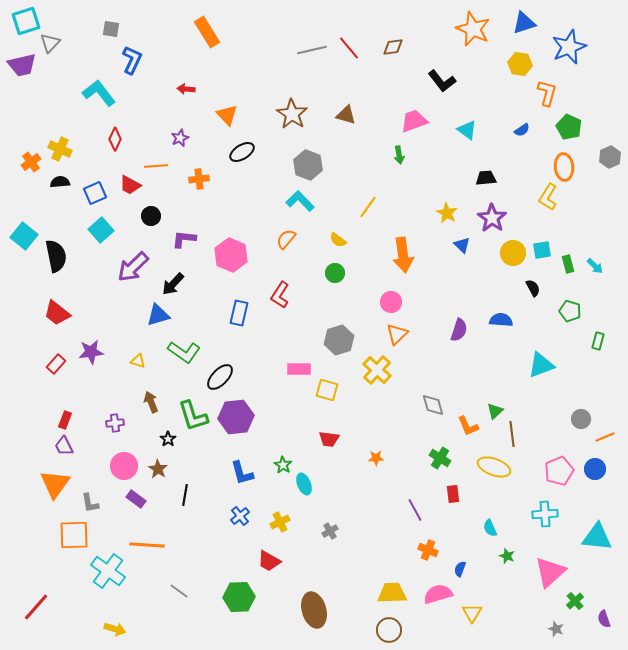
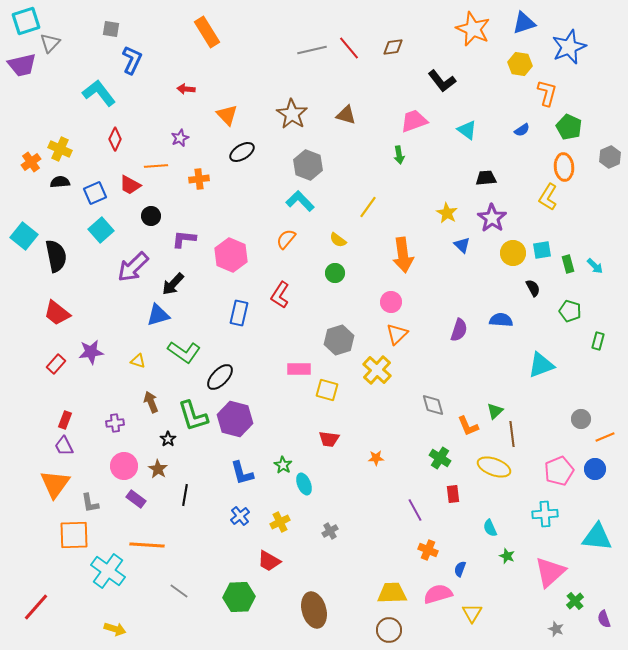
purple hexagon at (236, 417): moved 1 px left, 2 px down; rotated 20 degrees clockwise
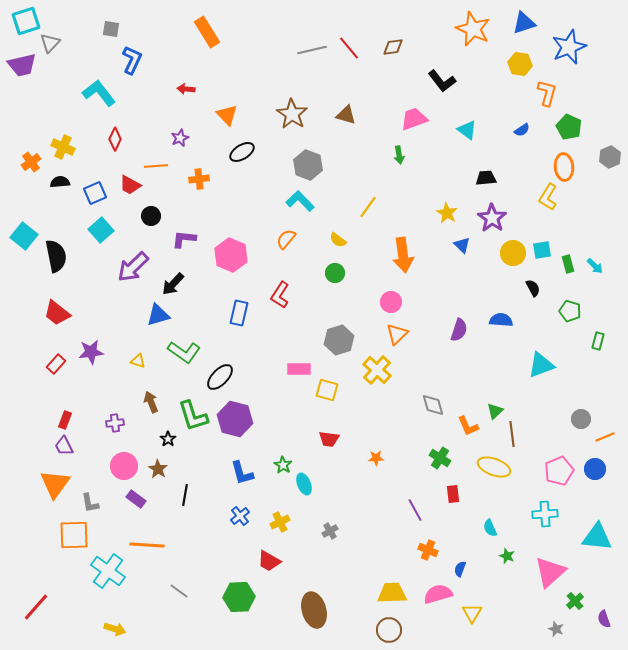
pink trapezoid at (414, 121): moved 2 px up
yellow cross at (60, 149): moved 3 px right, 2 px up
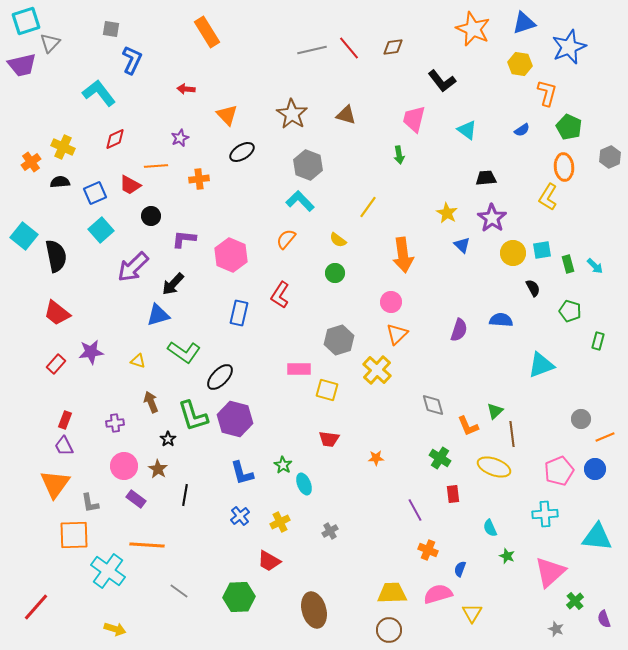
pink trapezoid at (414, 119): rotated 56 degrees counterclockwise
red diamond at (115, 139): rotated 40 degrees clockwise
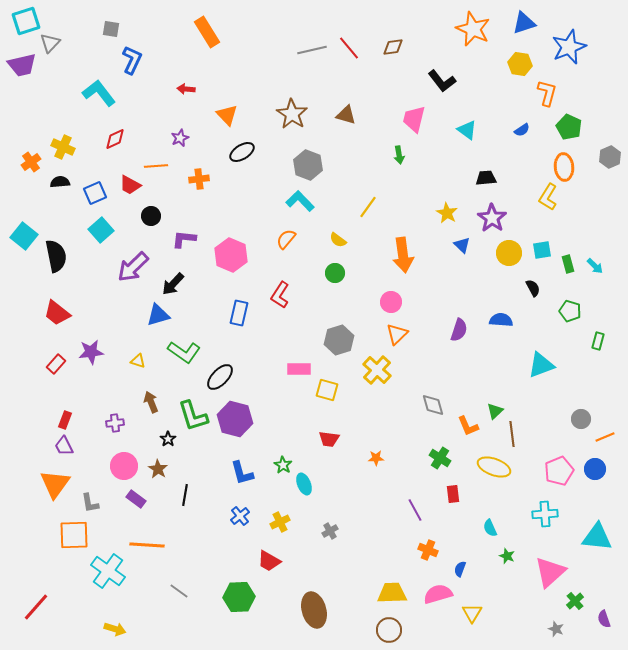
yellow circle at (513, 253): moved 4 px left
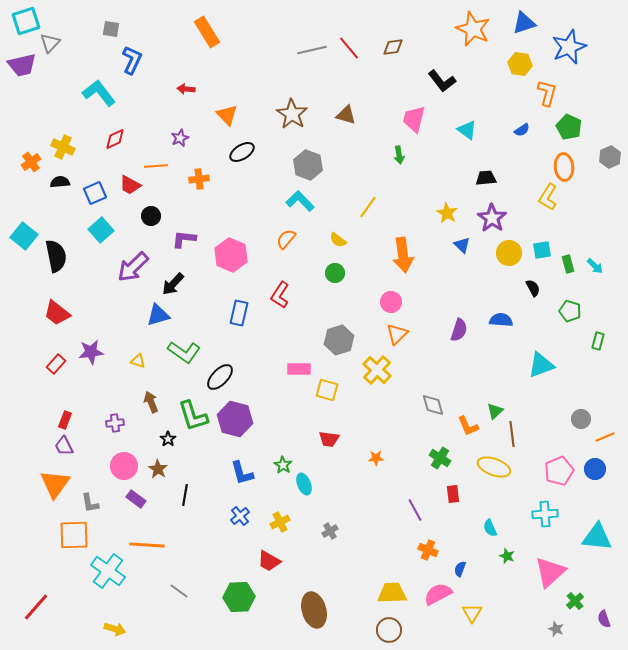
pink semicircle at (438, 594): rotated 12 degrees counterclockwise
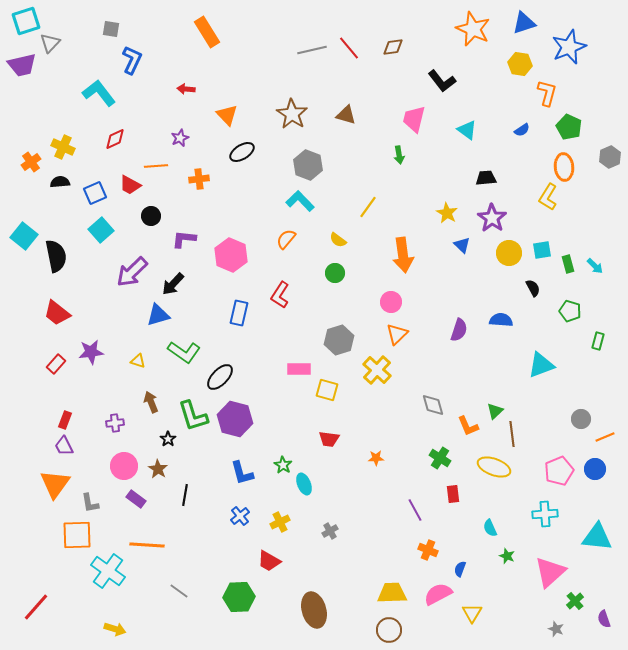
purple arrow at (133, 267): moved 1 px left, 5 px down
orange square at (74, 535): moved 3 px right
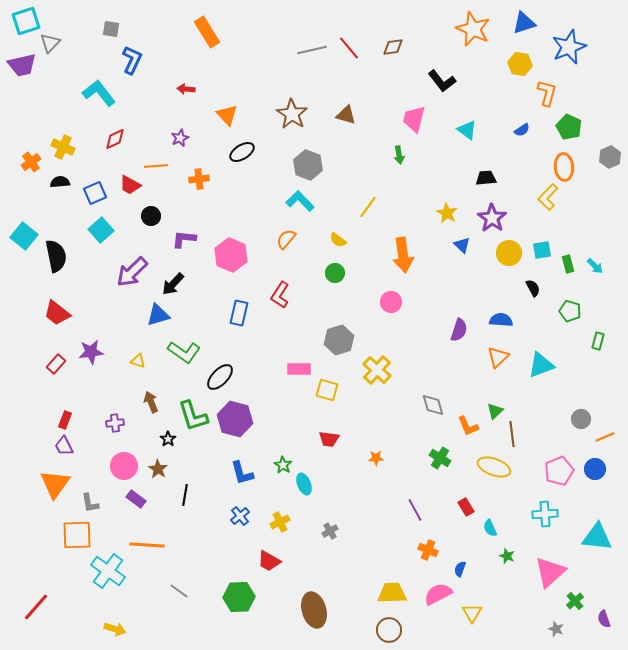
yellow L-shape at (548, 197): rotated 12 degrees clockwise
orange triangle at (397, 334): moved 101 px right, 23 px down
red rectangle at (453, 494): moved 13 px right, 13 px down; rotated 24 degrees counterclockwise
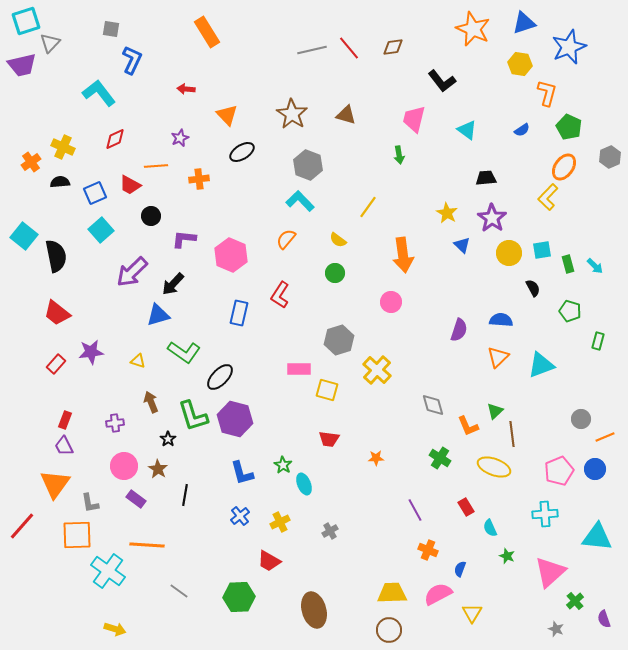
orange ellipse at (564, 167): rotated 40 degrees clockwise
red line at (36, 607): moved 14 px left, 81 px up
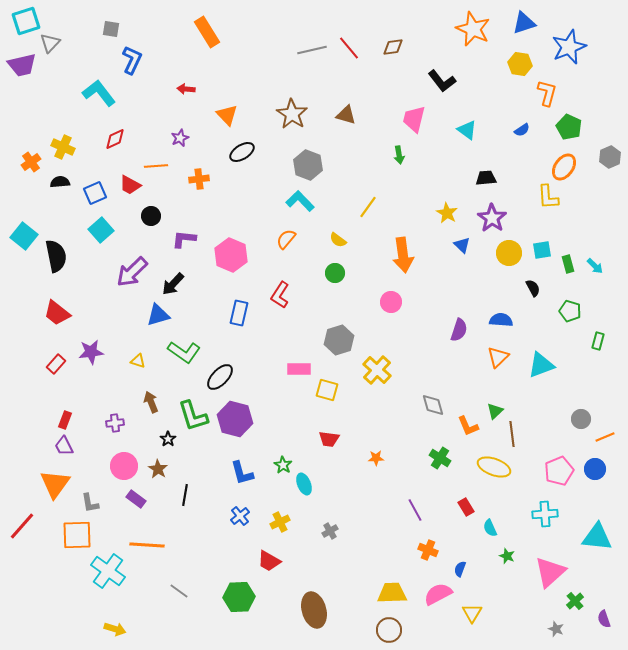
yellow L-shape at (548, 197): rotated 48 degrees counterclockwise
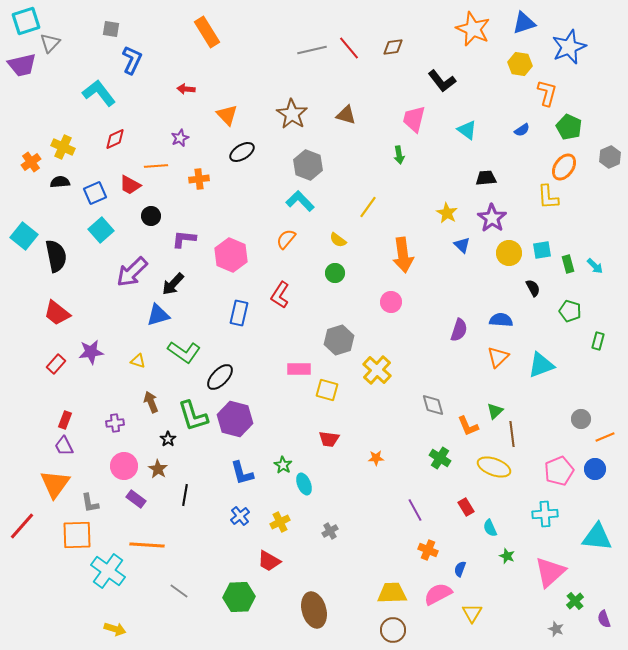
brown circle at (389, 630): moved 4 px right
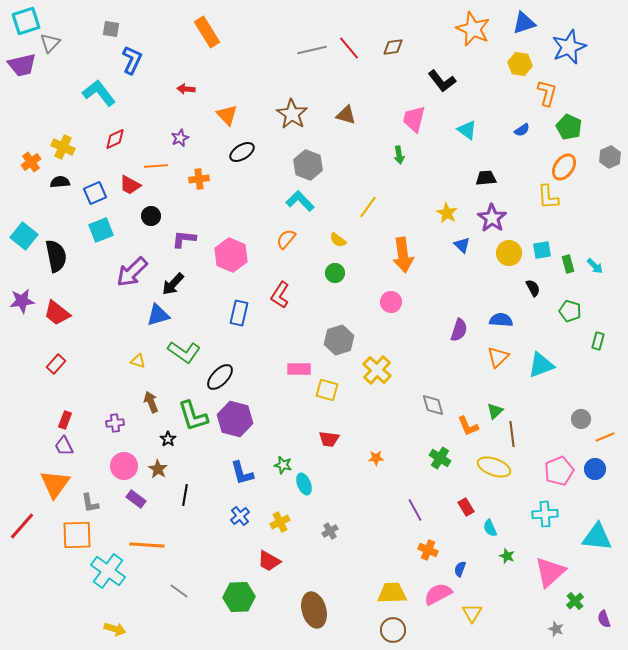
cyan square at (101, 230): rotated 20 degrees clockwise
purple star at (91, 352): moved 69 px left, 51 px up
green star at (283, 465): rotated 18 degrees counterclockwise
